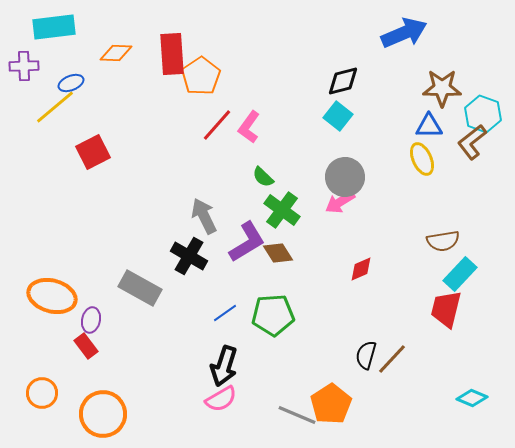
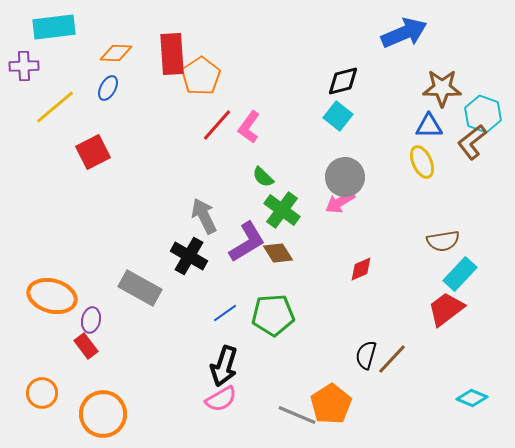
blue ellipse at (71, 83): moved 37 px right, 5 px down; rotated 40 degrees counterclockwise
yellow ellipse at (422, 159): moved 3 px down
red trapezoid at (446, 309): rotated 39 degrees clockwise
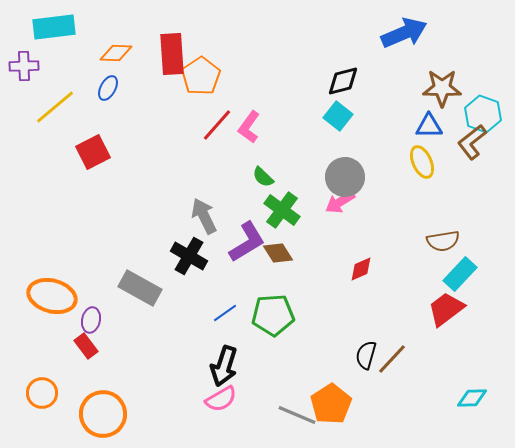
cyan diamond at (472, 398): rotated 24 degrees counterclockwise
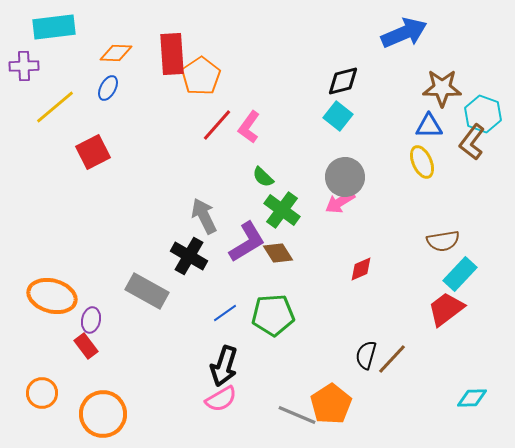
brown L-shape at (472, 142): rotated 15 degrees counterclockwise
gray rectangle at (140, 288): moved 7 px right, 3 px down
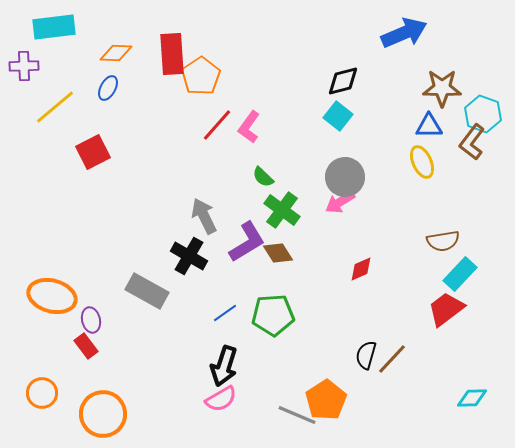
purple ellipse at (91, 320): rotated 25 degrees counterclockwise
orange pentagon at (331, 404): moved 5 px left, 4 px up
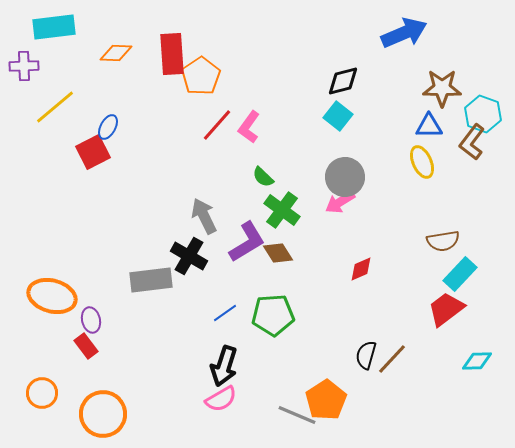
blue ellipse at (108, 88): moved 39 px down
gray rectangle at (147, 291): moved 4 px right, 11 px up; rotated 36 degrees counterclockwise
cyan diamond at (472, 398): moved 5 px right, 37 px up
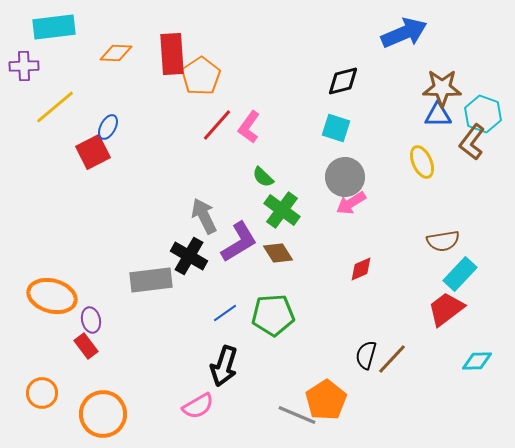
cyan square at (338, 116): moved 2 px left, 12 px down; rotated 20 degrees counterclockwise
blue triangle at (429, 126): moved 9 px right, 11 px up
pink arrow at (340, 202): moved 11 px right, 1 px down
purple L-shape at (247, 242): moved 8 px left
pink semicircle at (221, 399): moved 23 px left, 7 px down
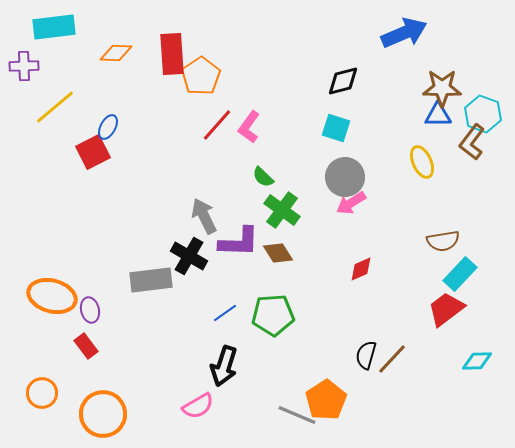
purple L-shape at (239, 242): rotated 33 degrees clockwise
purple ellipse at (91, 320): moved 1 px left, 10 px up
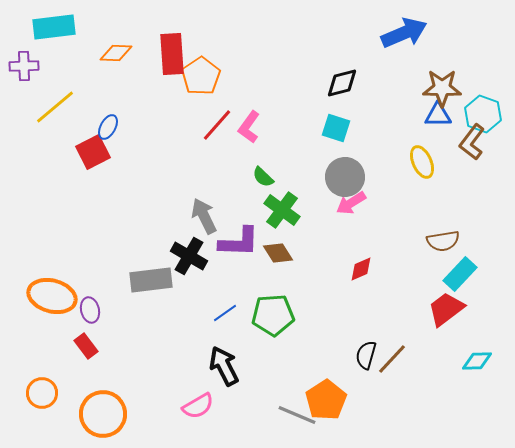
black diamond at (343, 81): moved 1 px left, 2 px down
black arrow at (224, 366): rotated 135 degrees clockwise
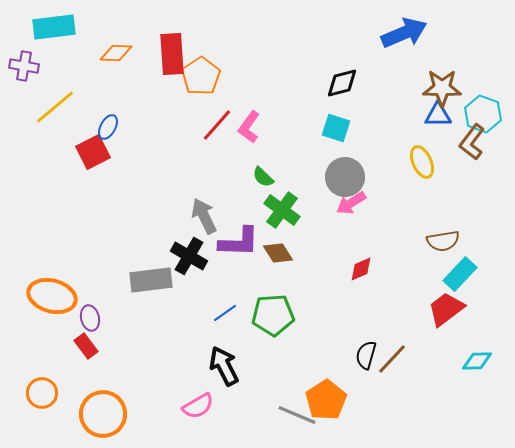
purple cross at (24, 66): rotated 12 degrees clockwise
purple ellipse at (90, 310): moved 8 px down
